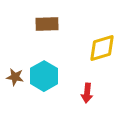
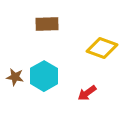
yellow diamond: rotated 36 degrees clockwise
red arrow: rotated 48 degrees clockwise
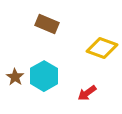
brown rectangle: rotated 25 degrees clockwise
brown star: rotated 24 degrees clockwise
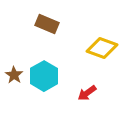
brown star: moved 1 px left, 2 px up
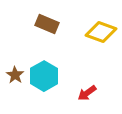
yellow diamond: moved 1 px left, 16 px up
brown star: moved 1 px right
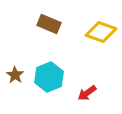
brown rectangle: moved 2 px right
cyan hexagon: moved 5 px right, 1 px down; rotated 8 degrees clockwise
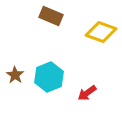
brown rectangle: moved 2 px right, 8 px up
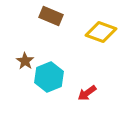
brown star: moved 10 px right, 14 px up
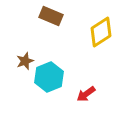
yellow diamond: rotated 52 degrees counterclockwise
brown star: rotated 18 degrees clockwise
red arrow: moved 1 px left, 1 px down
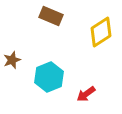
brown star: moved 13 px left, 1 px up
